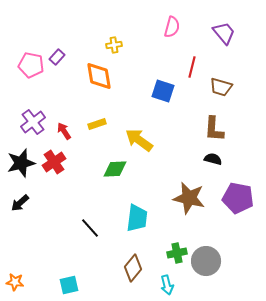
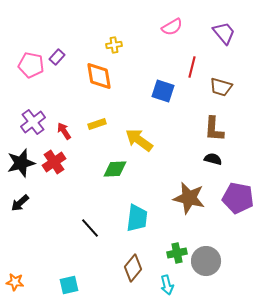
pink semicircle: rotated 45 degrees clockwise
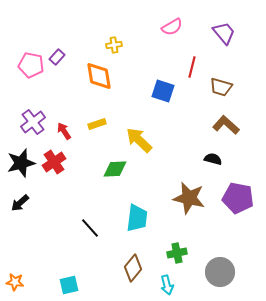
brown L-shape: moved 12 px right, 4 px up; rotated 128 degrees clockwise
yellow arrow: rotated 8 degrees clockwise
gray circle: moved 14 px right, 11 px down
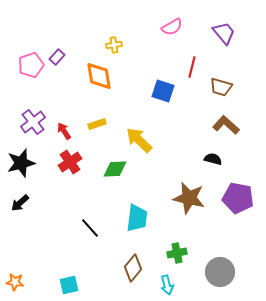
pink pentagon: rotated 30 degrees counterclockwise
red cross: moved 16 px right
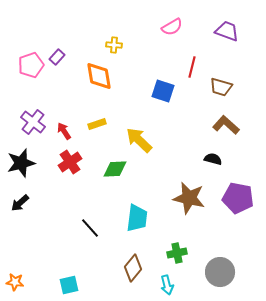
purple trapezoid: moved 3 px right, 2 px up; rotated 30 degrees counterclockwise
yellow cross: rotated 14 degrees clockwise
purple cross: rotated 15 degrees counterclockwise
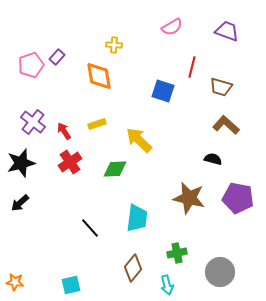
cyan square: moved 2 px right
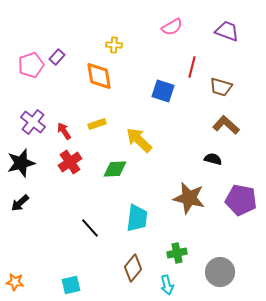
purple pentagon: moved 3 px right, 2 px down
